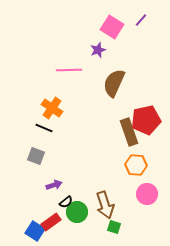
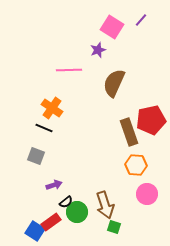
red pentagon: moved 5 px right
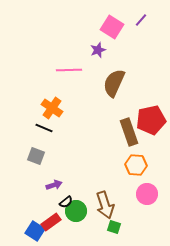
green circle: moved 1 px left, 1 px up
